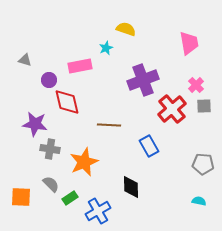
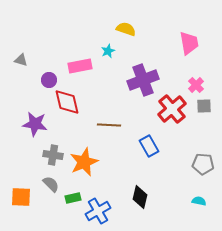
cyan star: moved 2 px right, 3 px down
gray triangle: moved 4 px left
gray cross: moved 3 px right, 6 px down
black diamond: moved 9 px right, 10 px down; rotated 15 degrees clockwise
green rectangle: moved 3 px right; rotated 21 degrees clockwise
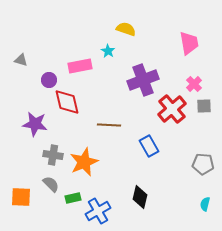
cyan star: rotated 16 degrees counterclockwise
pink cross: moved 2 px left, 1 px up
cyan semicircle: moved 6 px right, 3 px down; rotated 88 degrees counterclockwise
